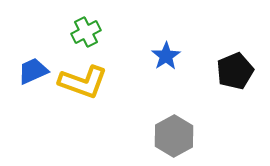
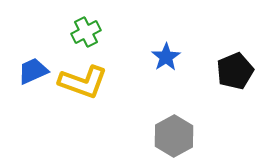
blue star: moved 1 px down
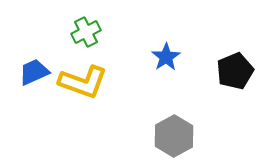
blue trapezoid: moved 1 px right, 1 px down
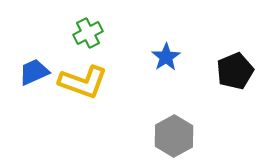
green cross: moved 2 px right, 1 px down
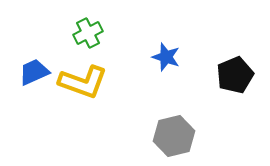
blue star: rotated 20 degrees counterclockwise
black pentagon: moved 4 px down
gray hexagon: rotated 15 degrees clockwise
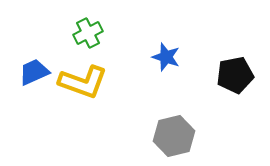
black pentagon: rotated 12 degrees clockwise
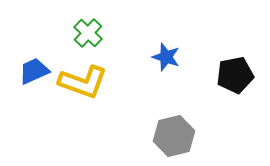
green cross: rotated 20 degrees counterclockwise
blue trapezoid: moved 1 px up
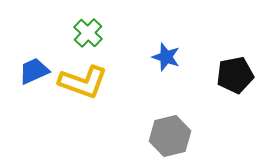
gray hexagon: moved 4 px left
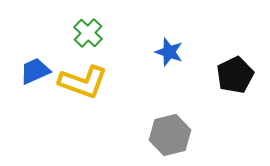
blue star: moved 3 px right, 5 px up
blue trapezoid: moved 1 px right
black pentagon: rotated 15 degrees counterclockwise
gray hexagon: moved 1 px up
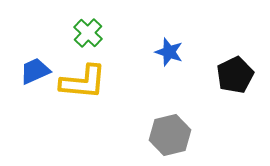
yellow L-shape: rotated 15 degrees counterclockwise
